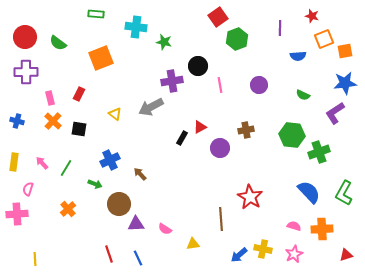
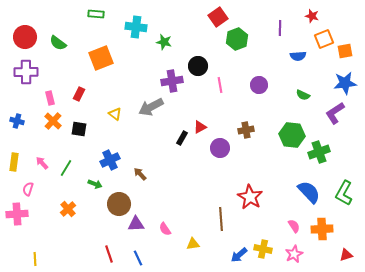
pink semicircle at (294, 226): rotated 40 degrees clockwise
pink semicircle at (165, 229): rotated 24 degrees clockwise
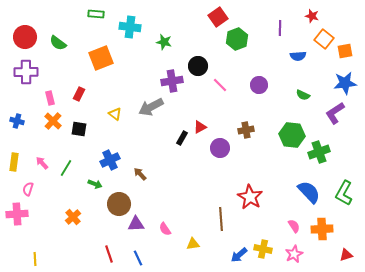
cyan cross at (136, 27): moved 6 px left
orange square at (324, 39): rotated 30 degrees counterclockwise
pink line at (220, 85): rotated 35 degrees counterclockwise
orange cross at (68, 209): moved 5 px right, 8 px down
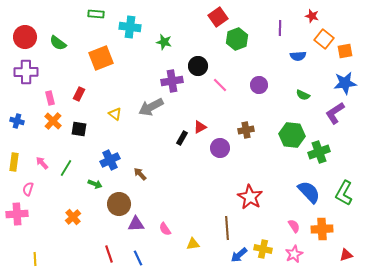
brown line at (221, 219): moved 6 px right, 9 px down
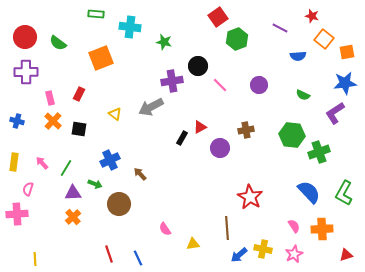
purple line at (280, 28): rotated 63 degrees counterclockwise
orange square at (345, 51): moved 2 px right, 1 px down
purple triangle at (136, 224): moved 63 px left, 31 px up
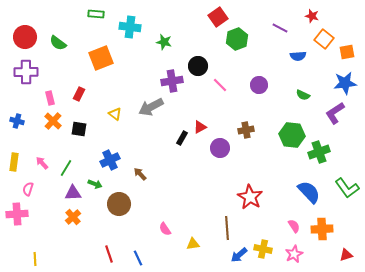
green L-shape at (344, 193): moved 3 px right, 5 px up; rotated 65 degrees counterclockwise
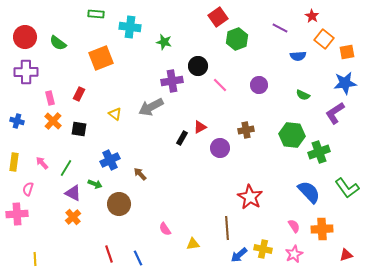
red star at (312, 16): rotated 16 degrees clockwise
purple triangle at (73, 193): rotated 30 degrees clockwise
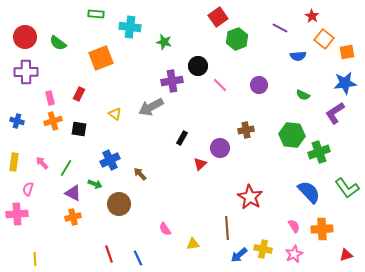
orange cross at (53, 121): rotated 30 degrees clockwise
red triangle at (200, 127): moved 37 px down; rotated 16 degrees counterclockwise
orange cross at (73, 217): rotated 28 degrees clockwise
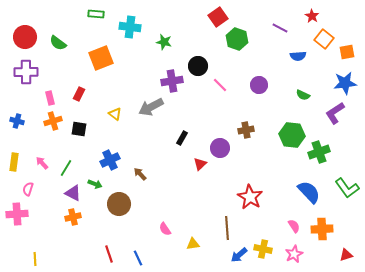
green hexagon at (237, 39): rotated 20 degrees counterclockwise
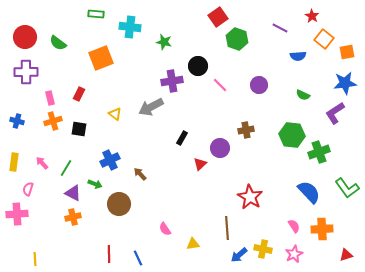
red line at (109, 254): rotated 18 degrees clockwise
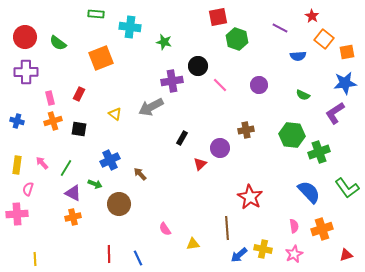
red square at (218, 17): rotated 24 degrees clockwise
yellow rectangle at (14, 162): moved 3 px right, 3 px down
pink semicircle at (294, 226): rotated 24 degrees clockwise
orange cross at (322, 229): rotated 15 degrees counterclockwise
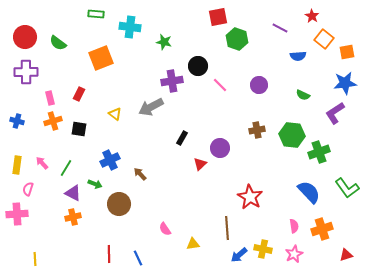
brown cross at (246, 130): moved 11 px right
